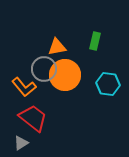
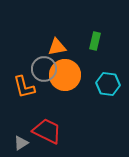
orange L-shape: rotated 25 degrees clockwise
red trapezoid: moved 14 px right, 13 px down; rotated 12 degrees counterclockwise
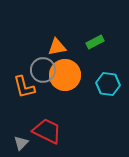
green rectangle: moved 1 px down; rotated 48 degrees clockwise
gray circle: moved 1 px left, 1 px down
gray triangle: rotated 14 degrees counterclockwise
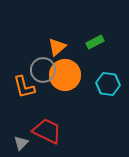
orange triangle: rotated 30 degrees counterclockwise
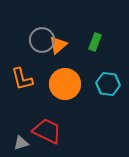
green rectangle: rotated 42 degrees counterclockwise
orange triangle: moved 1 px right, 2 px up
gray circle: moved 1 px left, 30 px up
orange circle: moved 9 px down
orange L-shape: moved 2 px left, 8 px up
gray triangle: rotated 28 degrees clockwise
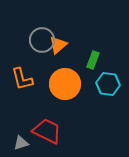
green rectangle: moved 2 px left, 18 px down
